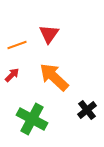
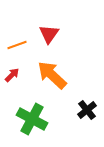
orange arrow: moved 2 px left, 2 px up
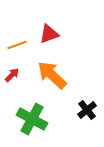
red triangle: rotated 35 degrees clockwise
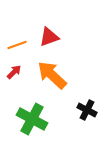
red triangle: moved 3 px down
red arrow: moved 2 px right, 3 px up
black cross: rotated 24 degrees counterclockwise
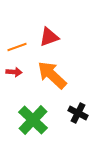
orange line: moved 2 px down
red arrow: rotated 49 degrees clockwise
black cross: moved 9 px left, 3 px down
green cross: moved 1 px right, 1 px down; rotated 16 degrees clockwise
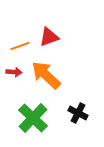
orange line: moved 3 px right, 1 px up
orange arrow: moved 6 px left
green cross: moved 2 px up
